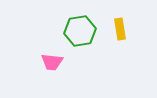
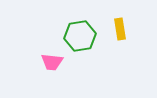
green hexagon: moved 5 px down
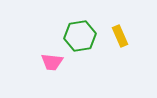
yellow rectangle: moved 7 px down; rotated 15 degrees counterclockwise
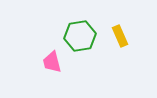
pink trapezoid: rotated 70 degrees clockwise
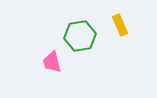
yellow rectangle: moved 11 px up
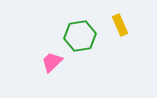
pink trapezoid: rotated 60 degrees clockwise
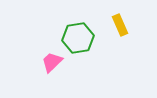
green hexagon: moved 2 px left, 2 px down
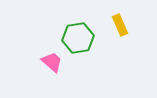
pink trapezoid: rotated 85 degrees clockwise
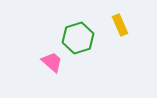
green hexagon: rotated 8 degrees counterclockwise
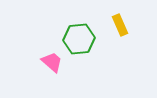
green hexagon: moved 1 px right, 1 px down; rotated 12 degrees clockwise
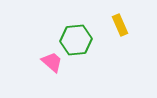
green hexagon: moved 3 px left, 1 px down
